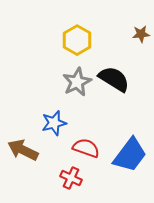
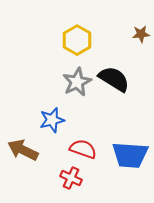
blue star: moved 2 px left, 3 px up
red semicircle: moved 3 px left, 1 px down
blue trapezoid: rotated 57 degrees clockwise
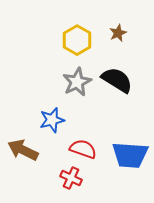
brown star: moved 23 px left, 1 px up; rotated 18 degrees counterclockwise
black semicircle: moved 3 px right, 1 px down
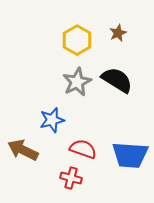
red cross: rotated 10 degrees counterclockwise
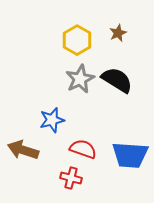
gray star: moved 3 px right, 3 px up
brown arrow: rotated 8 degrees counterclockwise
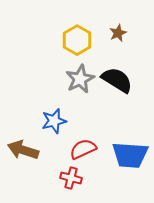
blue star: moved 2 px right, 1 px down
red semicircle: rotated 44 degrees counterclockwise
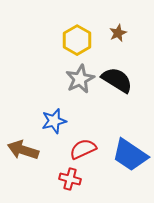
blue trapezoid: rotated 30 degrees clockwise
red cross: moved 1 px left, 1 px down
